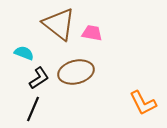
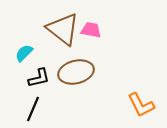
brown triangle: moved 4 px right, 5 px down
pink trapezoid: moved 1 px left, 3 px up
cyan semicircle: rotated 66 degrees counterclockwise
black L-shape: rotated 20 degrees clockwise
orange L-shape: moved 2 px left, 2 px down
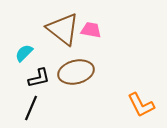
black line: moved 2 px left, 1 px up
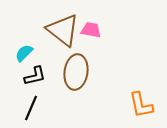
brown triangle: moved 1 px down
brown ellipse: rotated 68 degrees counterclockwise
black L-shape: moved 4 px left, 2 px up
orange L-shape: rotated 16 degrees clockwise
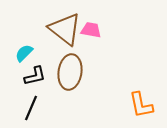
brown triangle: moved 2 px right, 1 px up
brown ellipse: moved 6 px left
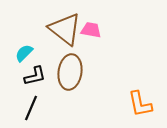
orange L-shape: moved 1 px left, 1 px up
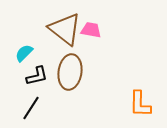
black L-shape: moved 2 px right
orange L-shape: rotated 12 degrees clockwise
black line: rotated 10 degrees clockwise
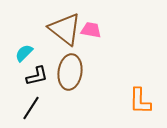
orange L-shape: moved 3 px up
